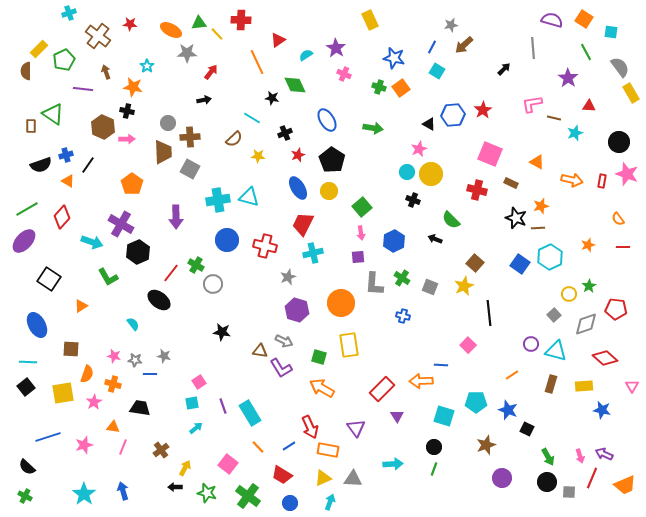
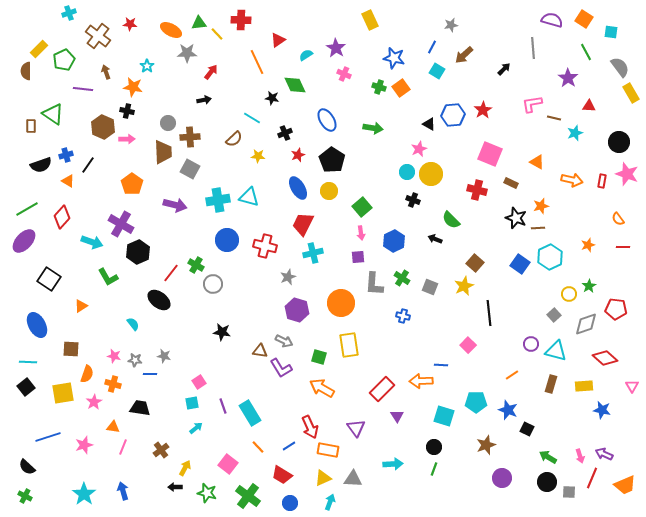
brown arrow at (464, 45): moved 10 px down
purple arrow at (176, 217): moved 1 px left, 12 px up; rotated 75 degrees counterclockwise
green arrow at (548, 457): rotated 150 degrees clockwise
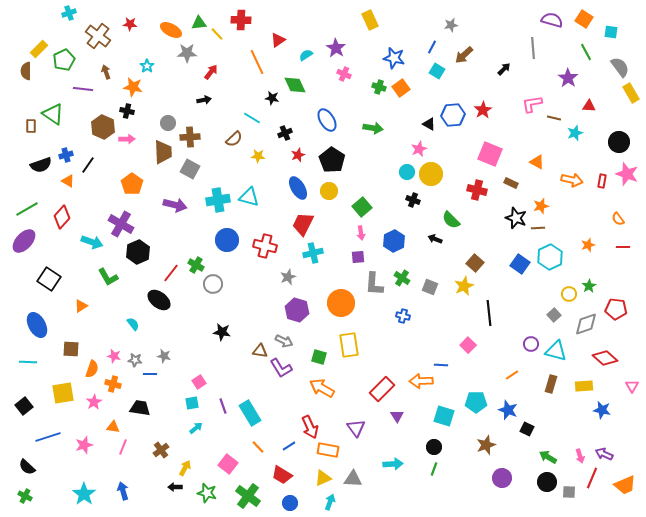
orange semicircle at (87, 374): moved 5 px right, 5 px up
black square at (26, 387): moved 2 px left, 19 px down
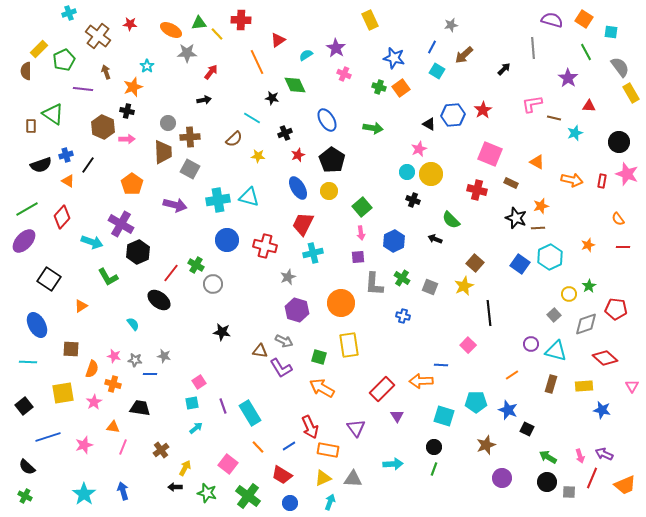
orange star at (133, 87): rotated 30 degrees counterclockwise
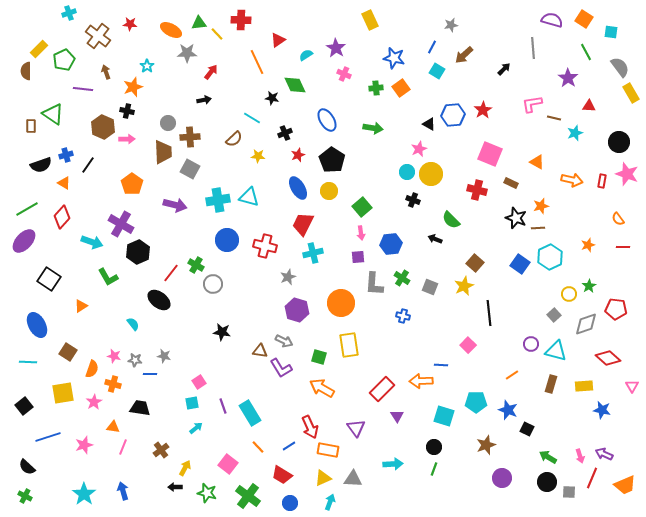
green cross at (379, 87): moved 3 px left, 1 px down; rotated 24 degrees counterclockwise
orange triangle at (68, 181): moved 4 px left, 2 px down
blue hexagon at (394, 241): moved 3 px left, 3 px down; rotated 20 degrees clockwise
brown square at (71, 349): moved 3 px left, 3 px down; rotated 30 degrees clockwise
red diamond at (605, 358): moved 3 px right
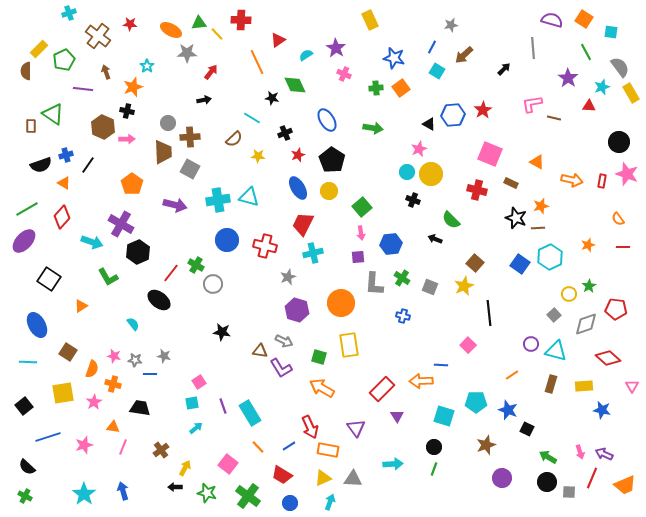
cyan star at (575, 133): moved 27 px right, 46 px up
pink arrow at (580, 456): moved 4 px up
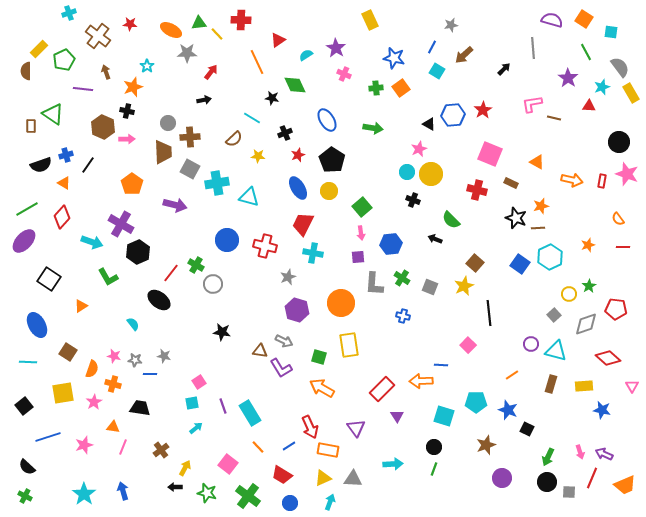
cyan cross at (218, 200): moved 1 px left, 17 px up
cyan cross at (313, 253): rotated 24 degrees clockwise
green arrow at (548, 457): rotated 96 degrees counterclockwise
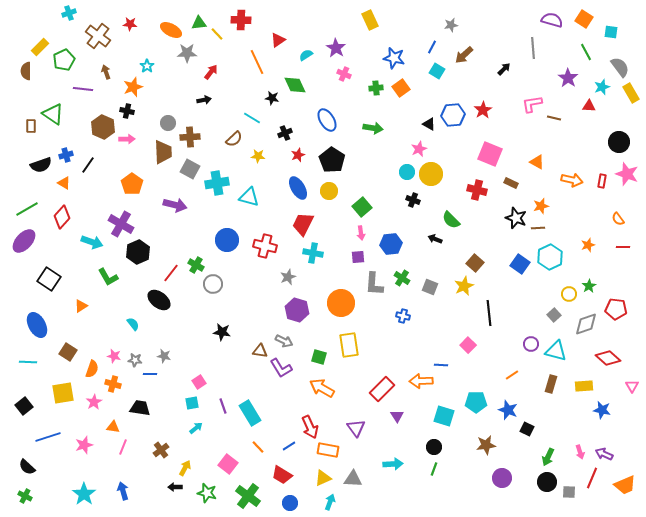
yellow rectangle at (39, 49): moved 1 px right, 2 px up
brown star at (486, 445): rotated 12 degrees clockwise
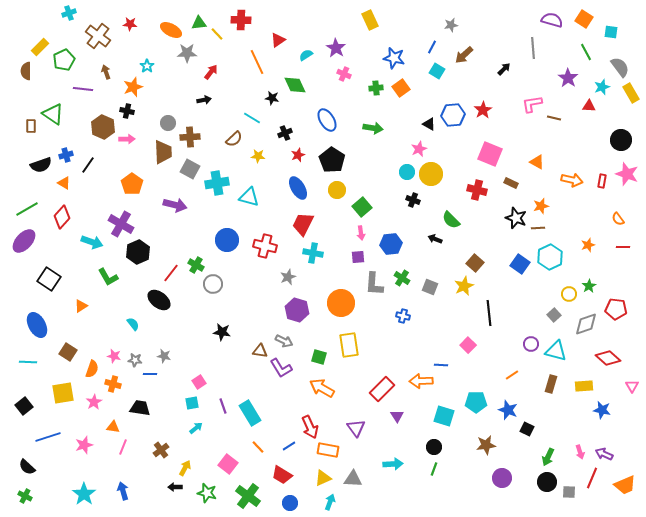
black circle at (619, 142): moved 2 px right, 2 px up
yellow circle at (329, 191): moved 8 px right, 1 px up
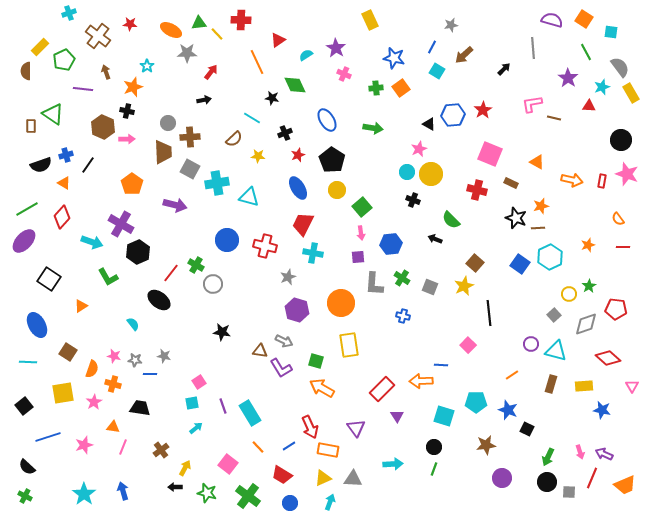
green square at (319, 357): moved 3 px left, 4 px down
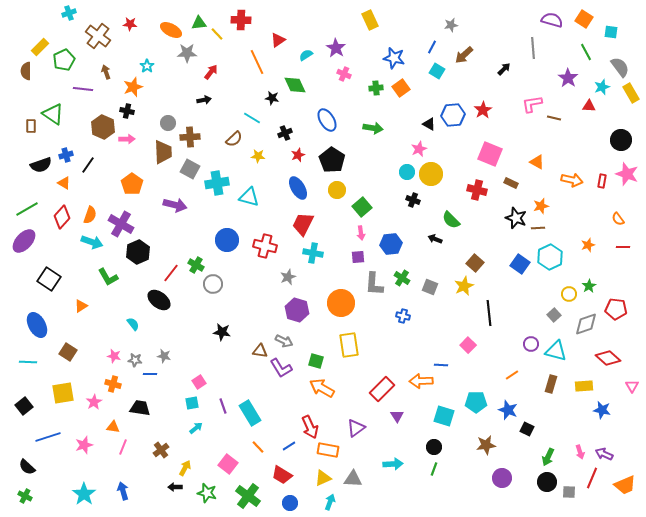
orange semicircle at (92, 369): moved 2 px left, 154 px up
purple triangle at (356, 428): rotated 30 degrees clockwise
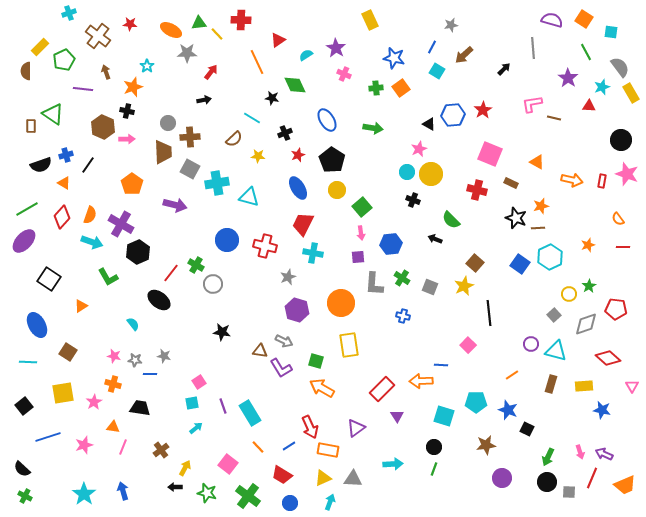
black semicircle at (27, 467): moved 5 px left, 2 px down
